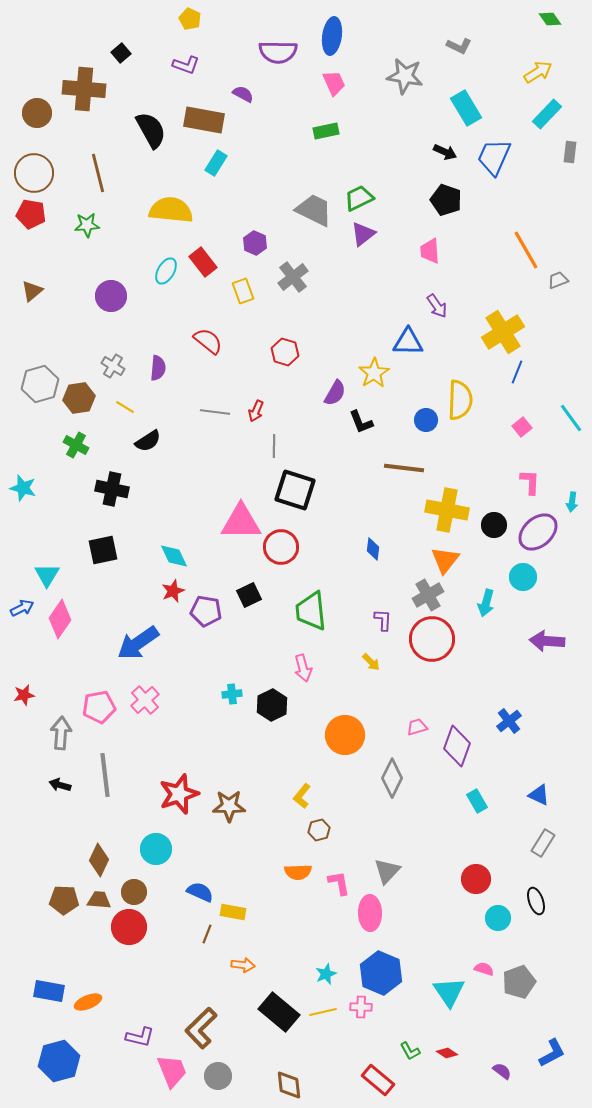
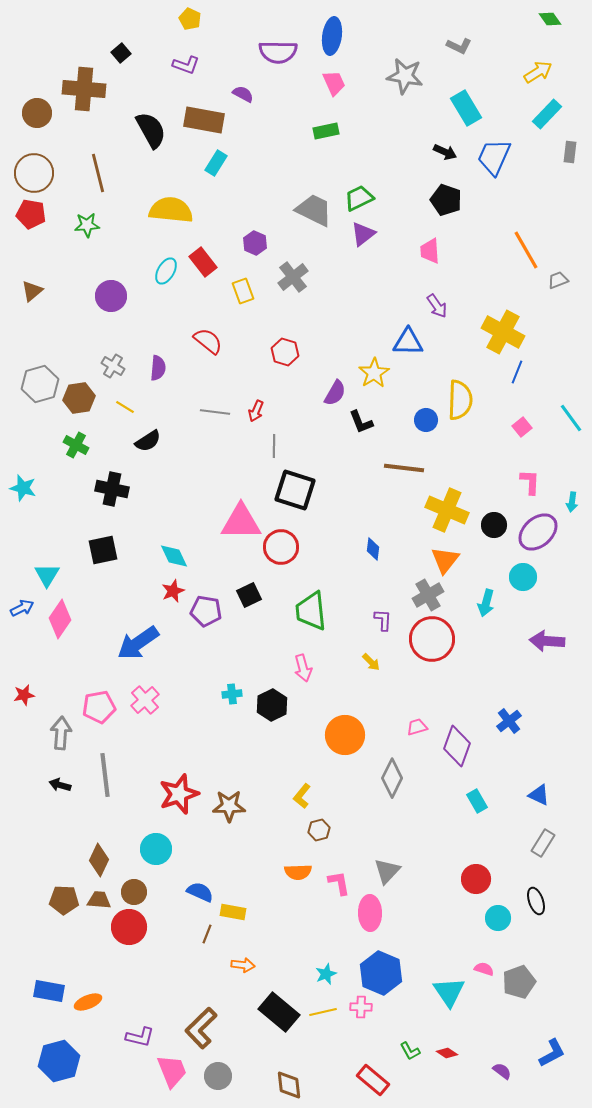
yellow cross at (503, 332): rotated 30 degrees counterclockwise
yellow cross at (447, 510): rotated 12 degrees clockwise
red rectangle at (378, 1080): moved 5 px left
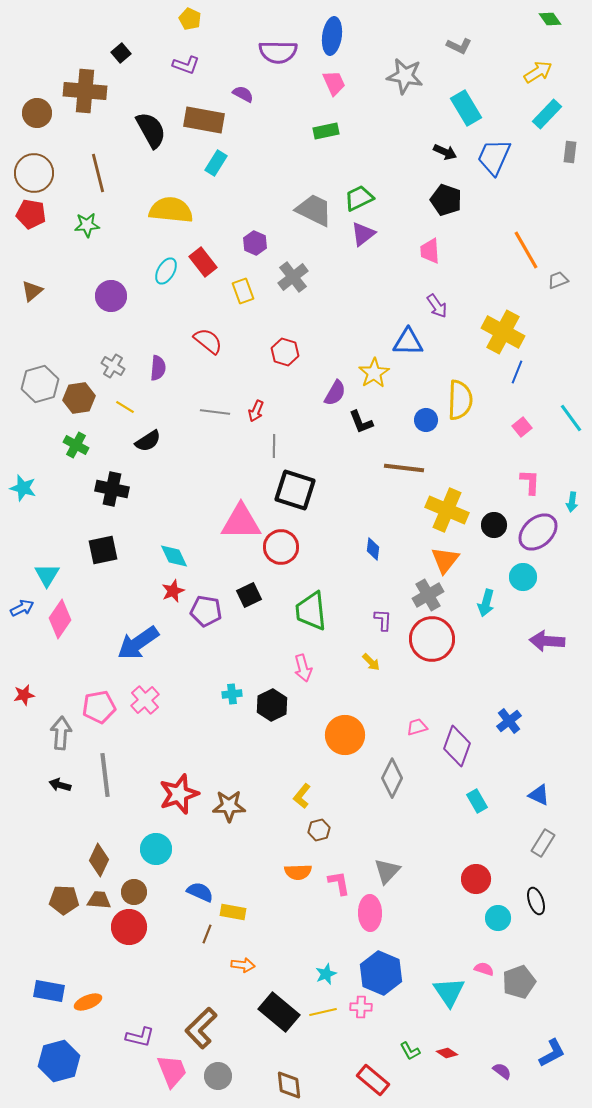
brown cross at (84, 89): moved 1 px right, 2 px down
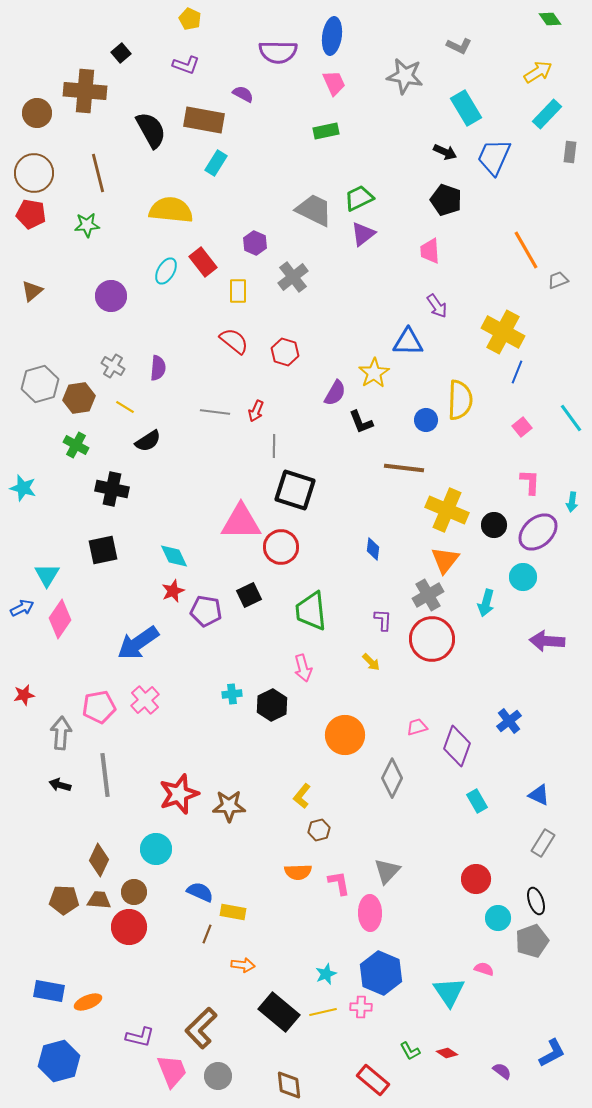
yellow rectangle at (243, 291): moved 5 px left; rotated 20 degrees clockwise
red semicircle at (208, 341): moved 26 px right
gray pentagon at (519, 982): moved 13 px right, 41 px up
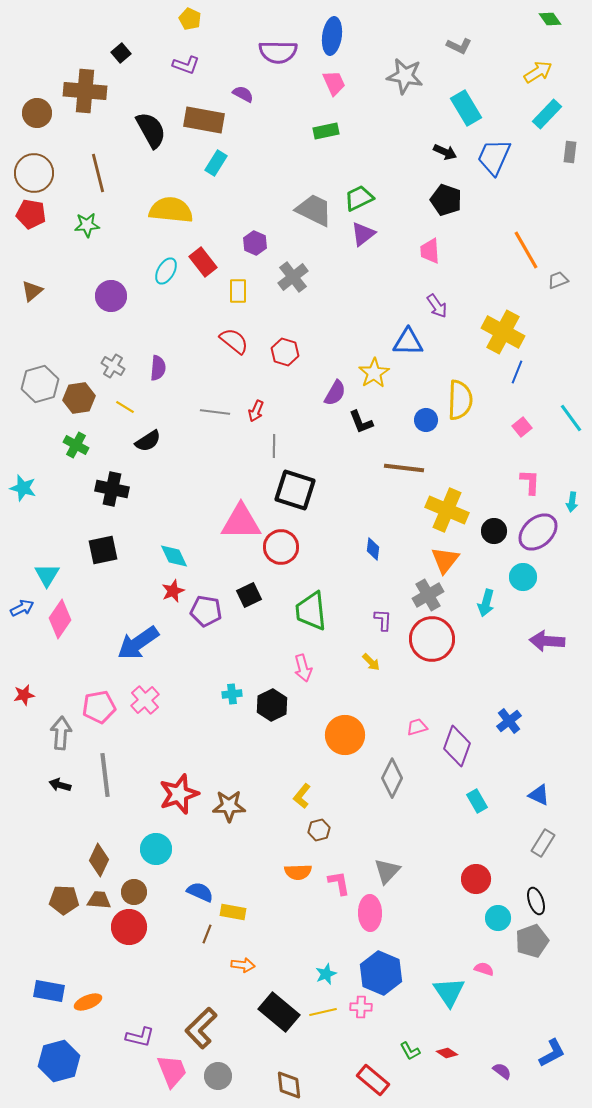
black circle at (494, 525): moved 6 px down
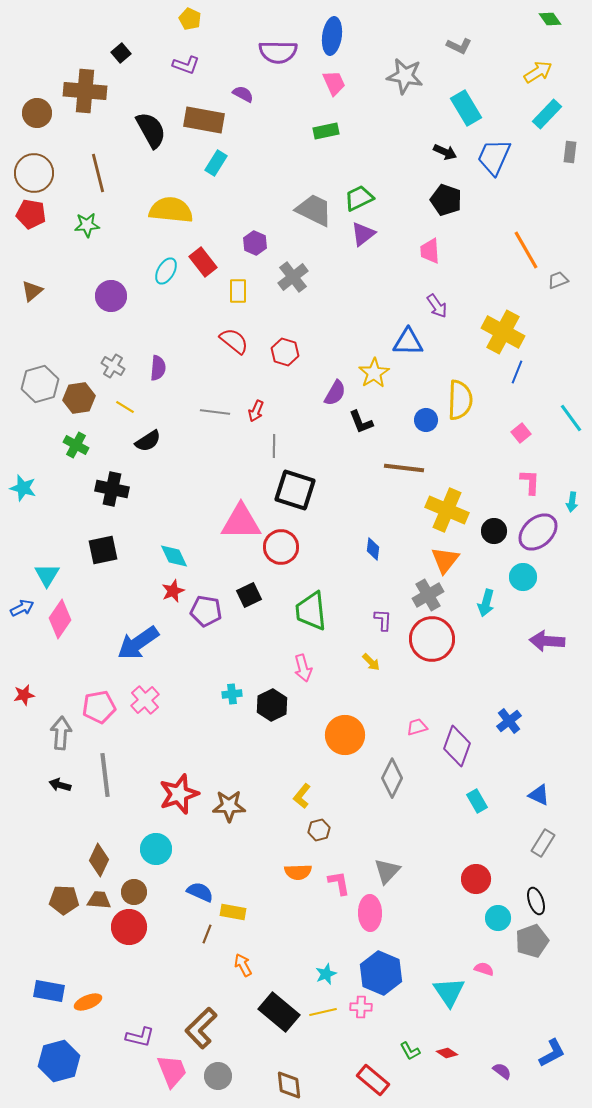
pink square at (522, 427): moved 1 px left, 6 px down
orange arrow at (243, 965): rotated 125 degrees counterclockwise
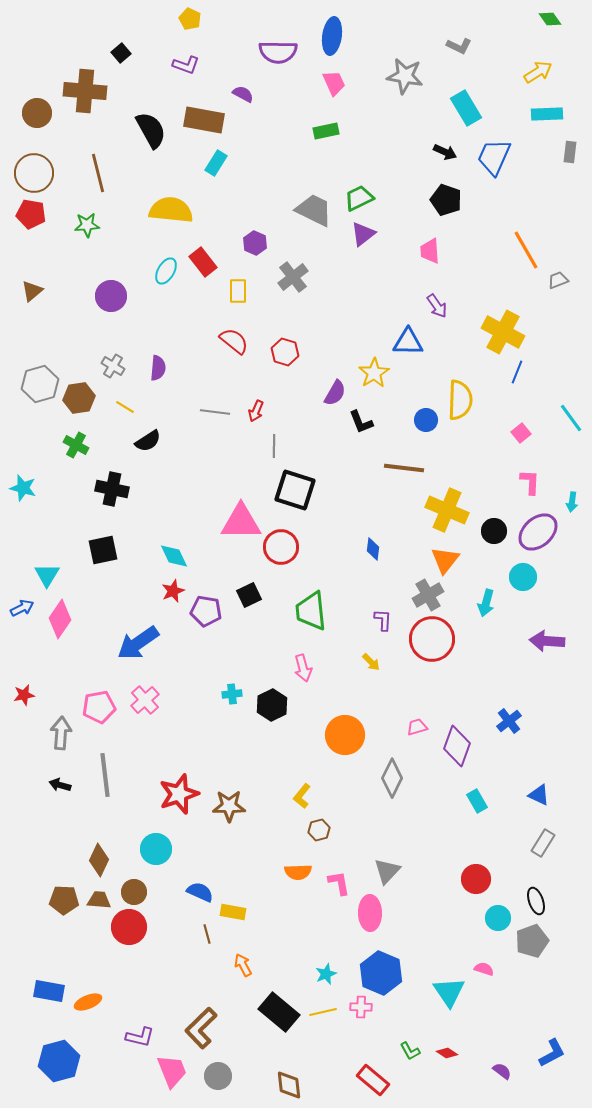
cyan rectangle at (547, 114): rotated 44 degrees clockwise
brown line at (207, 934): rotated 36 degrees counterclockwise
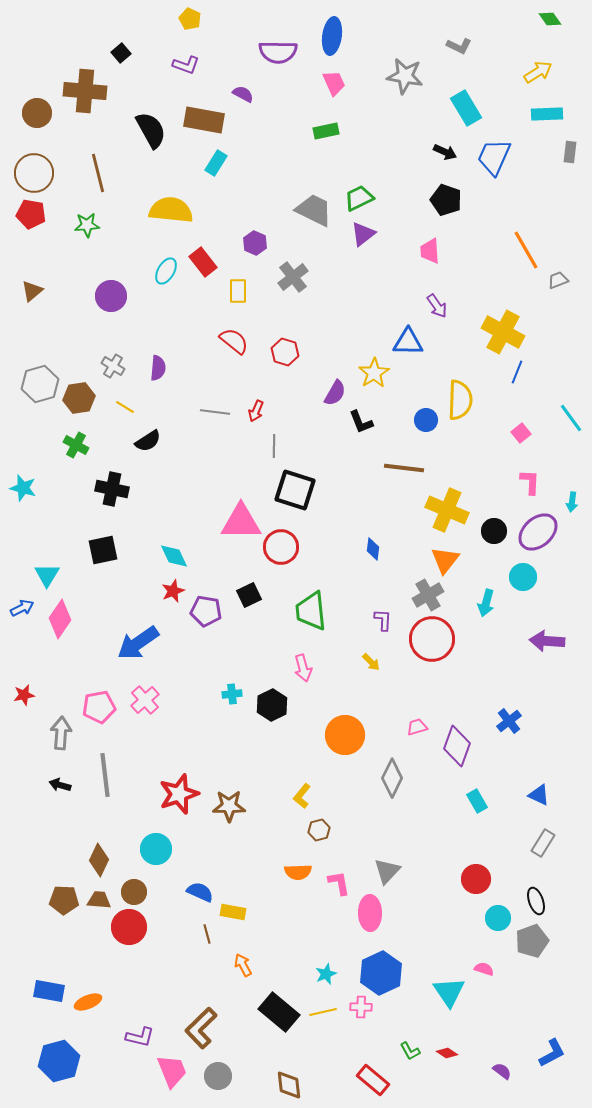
blue hexagon at (381, 973): rotated 12 degrees clockwise
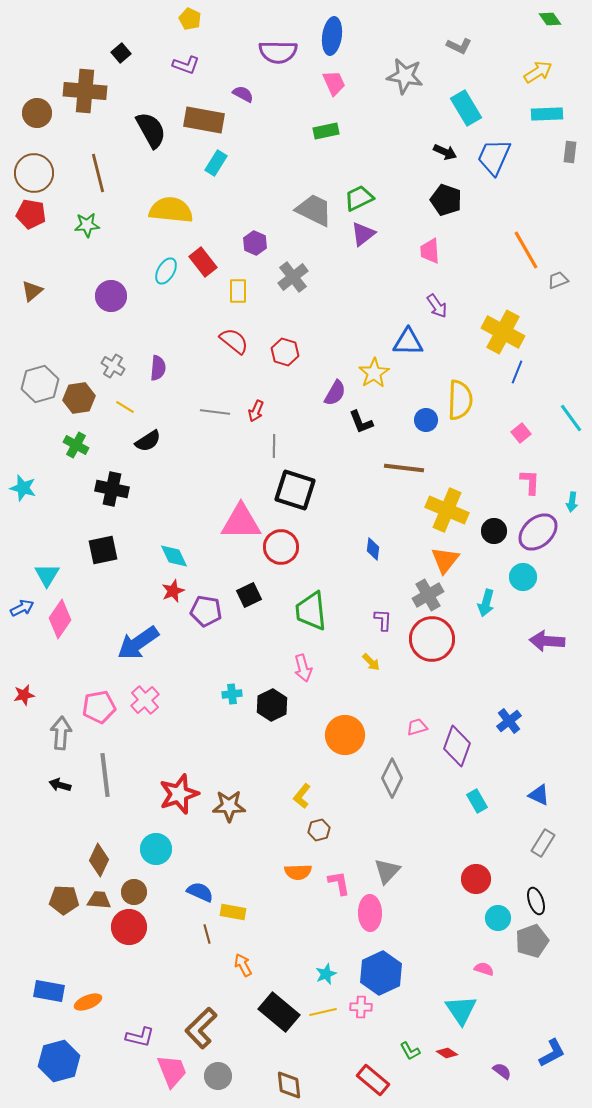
cyan triangle at (449, 992): moved 12 px right, 18 px down
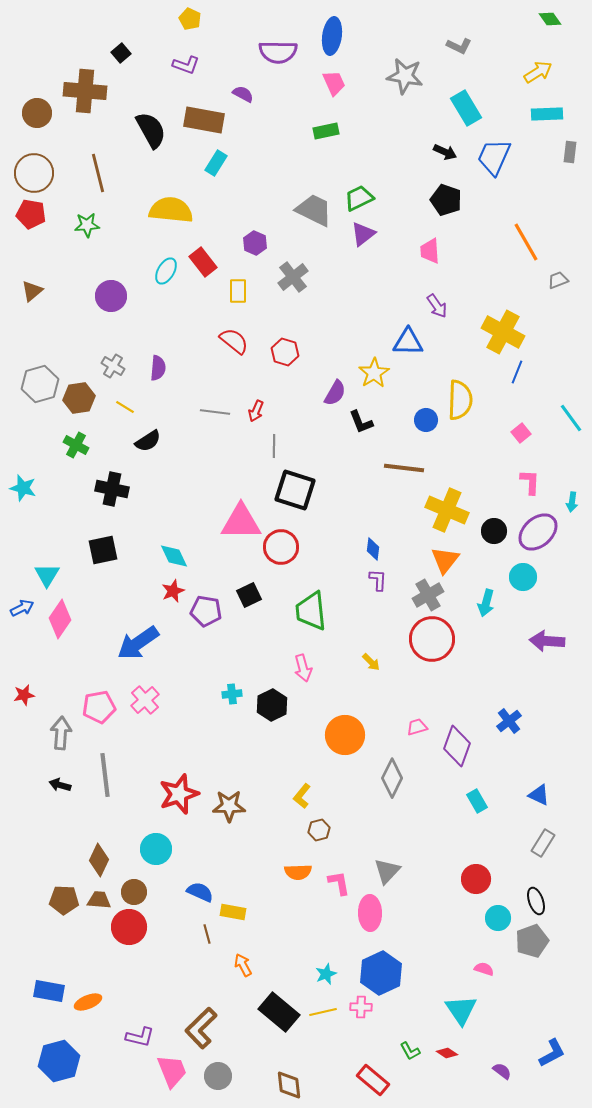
orange line at (526, 250): moved 8 px up
purple L-shape at (383, 620): moved 5 px left, 40 px up
